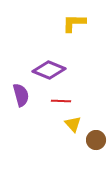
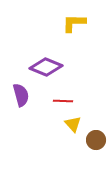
purple diamond: moved 3 px left, 3 px up
red line: moved 2 px right
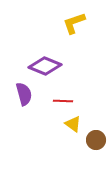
yellow L-shape: rotated 20 degrees counterclockwise
purple diamond: moved 1 px left, 1 px up
purple semicircle: moved 3 px right, 1 px up
yellow triangle: rotated 12 degrees counterclockwise
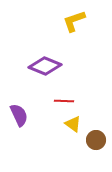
yellow L-shape: moved 2 px up
purple semicircle: moved 5 px left, 21 px down; rotated 10 degrees counterclockwise
red line: moved 1 px right
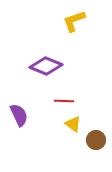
purple diamond: moved 1 px right
